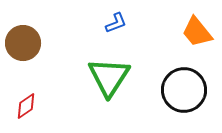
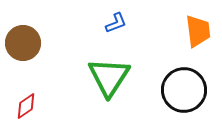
orange trapezoid: moved 1 px right, 1 px up; rotated 148 degrees counterclockwise
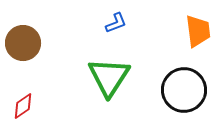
red diamond: moved 3 px left
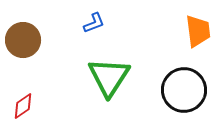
blue L-shape: moved 22 px left
brown circle: moved 3 px up
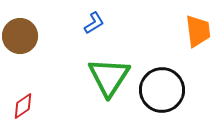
blue L-shape: rotated 10 degrees counterclockwise
brown circle: moved 3 px left, 4 px up
black circle: moved 22 px left
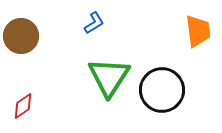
brown circle: moved 1 px right
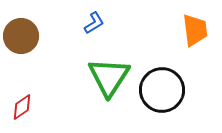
orange trapezoid: moved 3 px left, 1 px up
red diamond: moved 1 px left, 1 px down
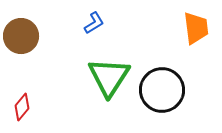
orange trapezoid: moved 1 px right, 2 px up
red diamond: rotated 16 degrees counterclockwise
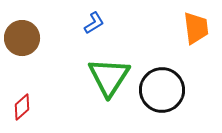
brown circle: moved 1 px right, 2 px down
red diamond: rotated 8 degrees clockwise
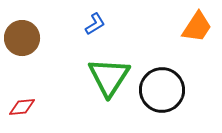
blue L-shape: moved 1 px right, 1 px down
orange trapezoid: moved 1 px right, 1 px up; rotated 40 degrees clockwise
red diamond: rotated 36 degrees clockwise
